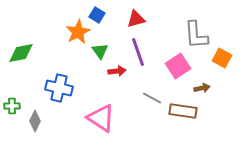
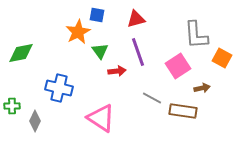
blue square: rotated 21 degrees counterclockwise
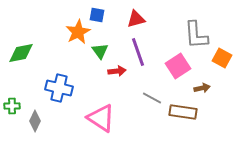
brown rectangle: moved 1 px down
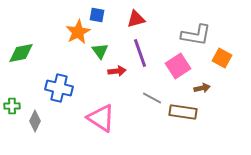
gray L-shape: rotated 76 degrees counterclockwise
purple line: moved 2 px right, 1 px down
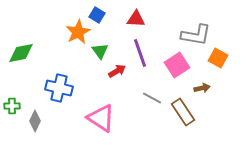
blue square: rotated 21 degrees clockwise
red triangle: rotated 18 degrees clockwise
orange square: moved 4 px left
pink square: moved 1 px left, 1 px up
red arrow: rotated 24 degrees counterclockwise
brown rectangle: rotated 48 degrees clockwise
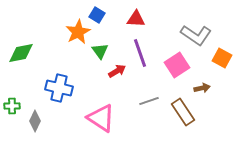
gray L-shape: rotated 24 degrees clockwise
orange square: moved 4 px right
gray line: moved 3 px left, 3 px down; rotated 48 degrees counterclockwise
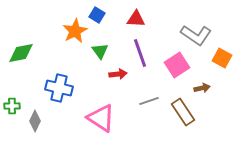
orange star: moved 3 px left, 1 px up
red arrow: moved 1 px right, 3 px down; rotated 24 degrees clockwise
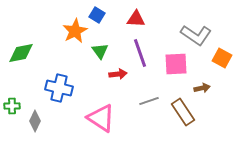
pink square: moved 1 px left, 1 px up; rotated 30 degrees clockwise
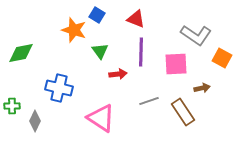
red triangle: rotated 18 degrees clockwise
orange star: moved 1 px left, 1 px up; rotated 25 degrees counterclockwise
purple line: moved 1 px right, 1 px up; rotated 20 degrees clockwise
